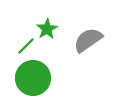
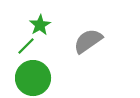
green star: moved 7 px left, 4 px up
gray semicircle: moved 1 px down
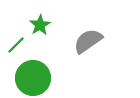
green line: moved 10 px left, 1 px up
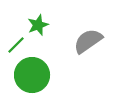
green star: moved 2 px left; rotated 10 degrees clockwise
green circle: moved 1 px left, 3 px up
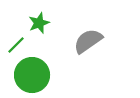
green star: moved 1 px right, 2 px up
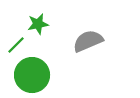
green star: moved 1 px left, 1 px down; rotated 10 degrees clockwise
gray semicircle: rotated 12 degrees clockwise
